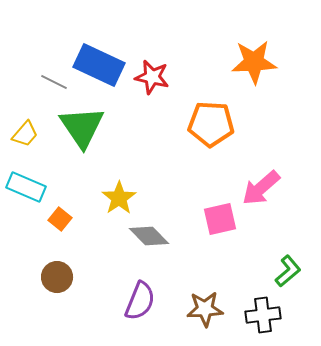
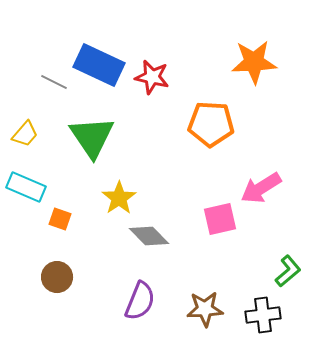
green triangle: moved 10 px right, 10 px down
pink arrow: rotated 9 degrees clockwise
orange square: rotated 20 degrees counterclockwise
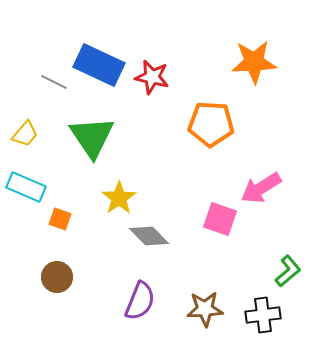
pink square: rotated 32 degrees clockwise
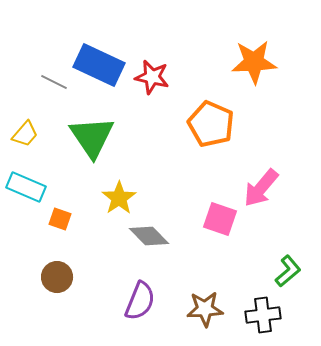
orange pentagon: rotated 21 degrees clockwise
pink arrow: rotated 18 degrees counterclockwise
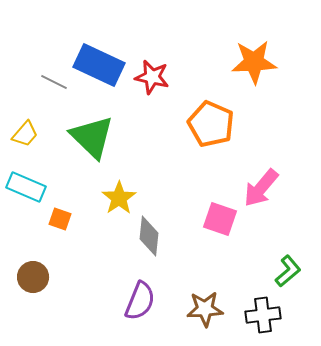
green triangle: rotated 12 degrees counterclockwise
gray diamond: rotated 51 degrees clockwise
brown circle: moved 24 px left
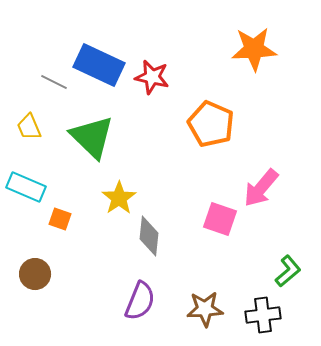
orange star: moved 13 px up
yellow trapezoid: moved 4 px right, 7 px up; rotated 116 degrees clockwise
brown circle: moved 2 px right, 3 px up
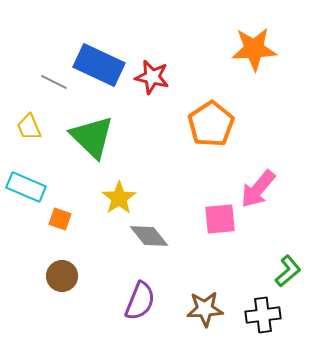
orange pentagon: rotated 15 degrees clockwise
pink arrow: moved 3 px left, 1 px down
pink square: rotated 24 degrees counterclockwise
gray diamond: rotated 45 degrees counterclockwise
brown circle: moved 27 px right, 2 px down
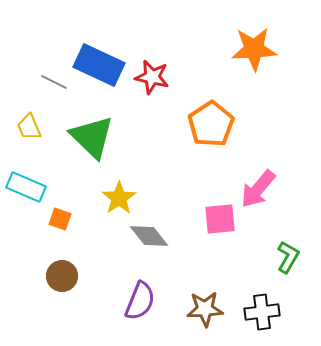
green L-shape: moved 14 px up; rotated 20 degrees counterclockwise
black cross: moved 1 px left, 3 px up
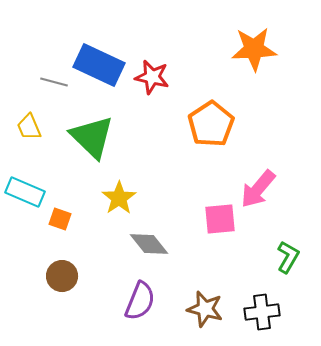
gray line: rotated 12 degrees counterclockwise
cyan rectangle: moved 1 px left, 5 px down
gray diamond: moved 8 px down
brown star: rotated 18 degrees clockwise
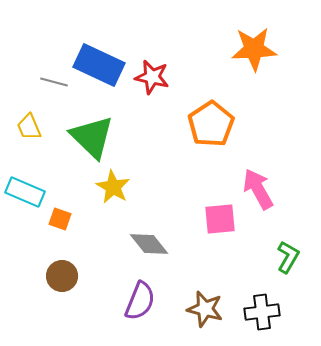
pink arrow: rotated 111 degrees clockwise
yellow star: moved 6 px left, 11 px up; rotated 8 degrees counterclockwise
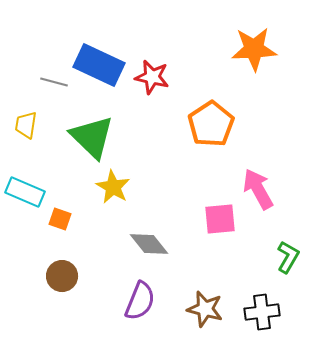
yellow trapezoid: moved 3 px left, 2 px up; rotated 32 degrees clockwise
